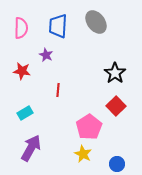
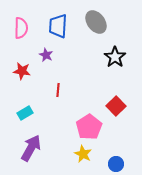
black star: moved 16 px up
blue circle: moved 1 px left
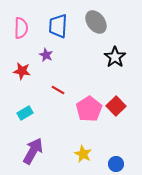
red line: rotated 64 degrees counterclockwise
pink pentagon: moved 18 px up
purple arrow: moved 2 px right, 3 px down
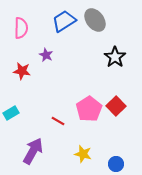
gray ellipse: moved 1 px left, 2 px up
blue trapezoid: moved 6 px right, 5 px up; rotated 55 degrees clockwise
red line: moved 31 px down
cyan rectangle: moved 14 px left
yellow star: rotated 12 degrees counterclockwise
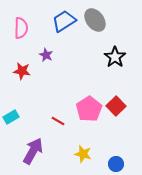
cyan rectangle: moved 4 px down
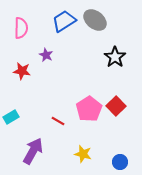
gray ellipse: rotated 15 degrees counterclockwise
blue circle: moved 4 px right, 2 px up
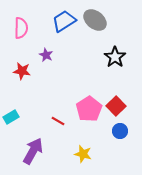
blue circle: moved 31 px up
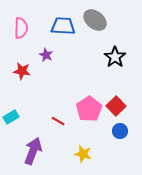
blue trapezoid: moved 1 px left, 5 px down; rotated 35 degrees clockwise
purple arrow: rotated 8 degrees counterclockwise
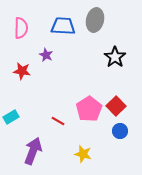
gray ellipse: rotated 65 degrees clockwise
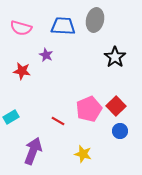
pink semicircle: rotated 105 degrees clockwise
pink pentagon: rotated 10 degrees clockwise
